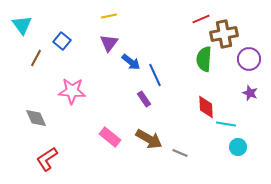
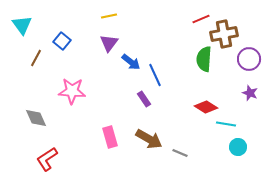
red diamond: rotated 55 degrees counterclockwise
pink rectangle: rotated 35 degrees clockwise
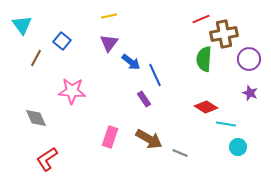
pink rectangle: rotated 35 degrees clockwise
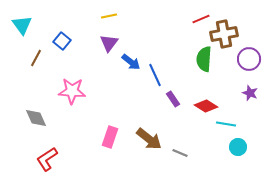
purple rectangle: moved 29 px right
red diamond: moved 1 px up
brown arrow: rotated 8 degrees clockwise
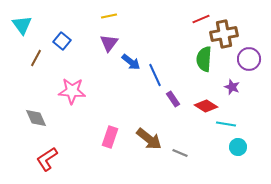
purple star: moved 18 px left, 6 px up
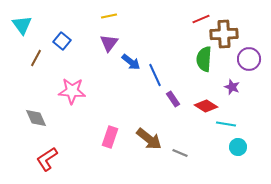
brown cross: rotated 8 degrees clockwise
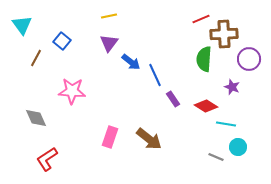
gray line: moved 36 px right, 4 px down
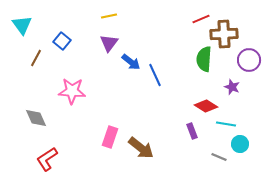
purple circle: moved 1 px down
purple rectangle: moved 19 px right, 32 px down; rotated 14 degrees clockwise
brown arrow: moved 8 px left, 9 px down
cyan circle: moved 2 px right, 3 px up
gray line: moved 3 px right
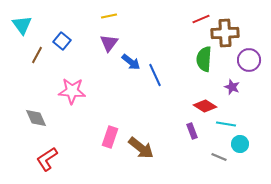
brown cross: moved 1 px right, 1 px up
brown line: moved 1 px right, 3 px up
red diamond: moved 1 px left
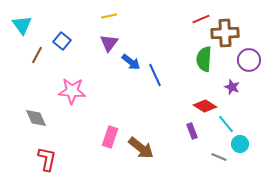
cyan line: rotated 42 degrees clockwise
red L-shape: rotated 135 degrees clockwise
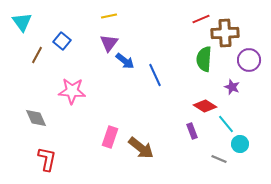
cyan triangle: moved 3 px up
blue arrow: moved 6 px left, 1 px up
gray line: moved 2 px down
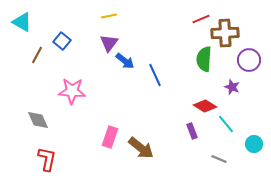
cyan triangle: rotated 25 degrees counterclockwise
gray diamond: moved 2 px right, 2 px down
cyan circle: moved 14 px right
